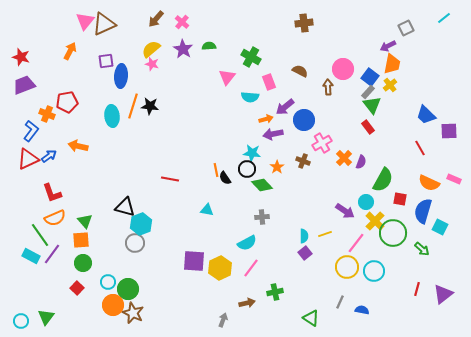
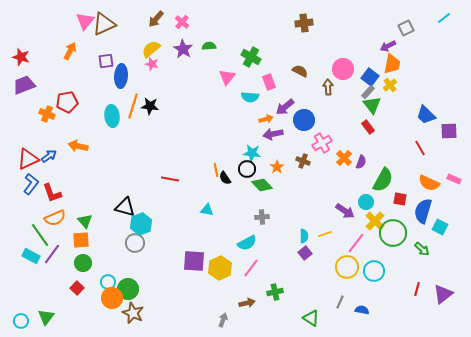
blue L-shape at (31, 131): moved 53 px down
orange circle at (113, 305): moved 1 px left, 7 px up
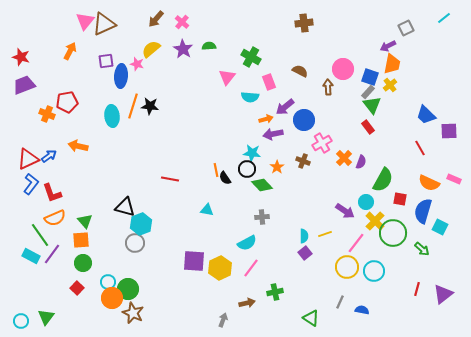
pink star at (152, 64): moved 15 px left
blue square at (370, 77): rotated 18 degrees counterclockwise
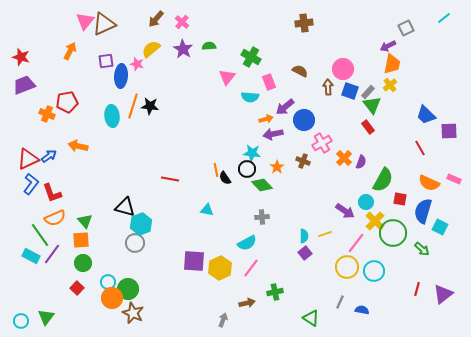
blue square at (370, 77): moved 20 px left, 14 px down
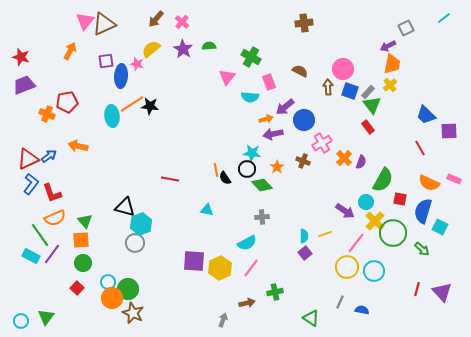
orange line at (133, 106): moved 1 px left, 2 px up; rotated 40 degrees clockwise
purple triangle at (443, 294): moved 1 px left, 2 px up; rotated 35 degrees counterclockwise
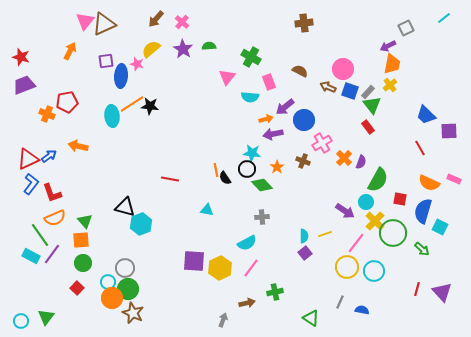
brown arrow at (328, 87): rotated 63 degrees counterclockwise
green semicircle at (383, 180): moved 5 px left
gray circle at (135, 243): moved 10 px left, 25 px down
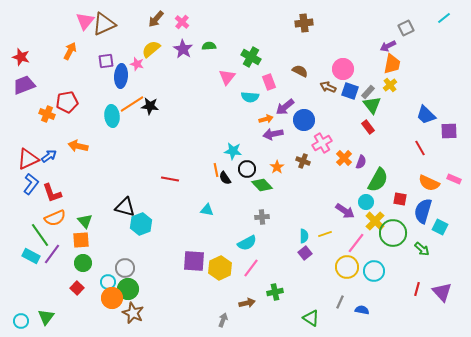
cyan star at (252, 153): moved 19 px left, 2 px up
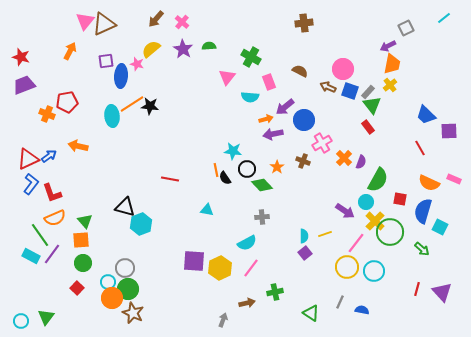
green circle at (393, 233): moved 3 px left, 1 px up
green triangle at (311, 318): moved 5 px up
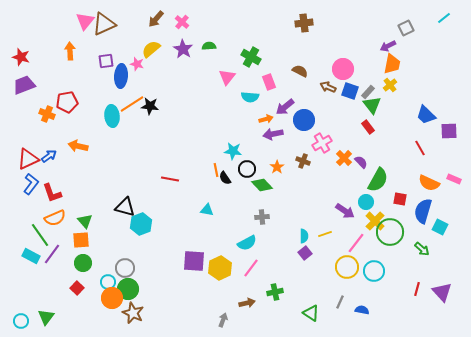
orange arrow at (70, 51): rotated 30 degrees counterclockwise
purple semicircle at (361, 162): rotated 64 degrees counterclockwise
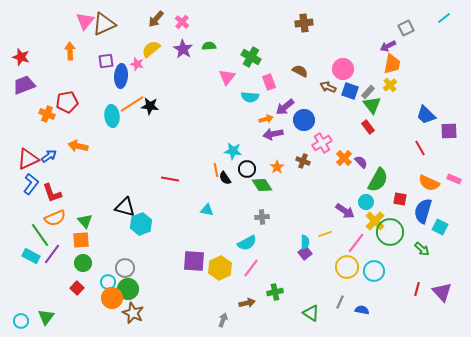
green diamond at (262, 185): rotated 10 degrees clockwise
cyan semicircle at (304, 236): moved 1 px right, 6 px down
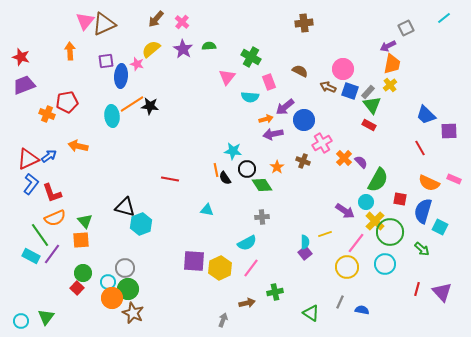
red rectangle at (368, 127): moved 1 px right, 2 px up; rotated 24 degrees counterclockwise
green circle at (83, 263): moved 10 px down
cyan circle at (374, 271): moved 11 px right, 7 px up
